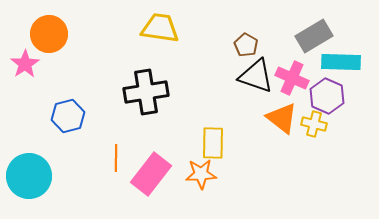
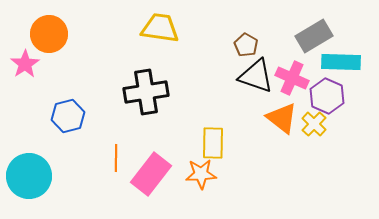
yellow cross: rotated 30 degrees clockwise
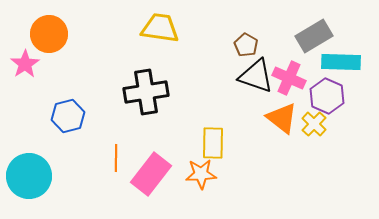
pink cross: moved 3 px left
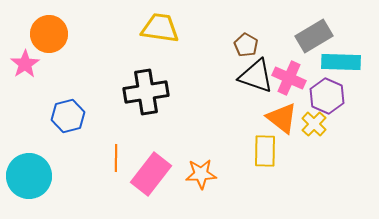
yellow rectangle: moved 52 px right, 8 px down
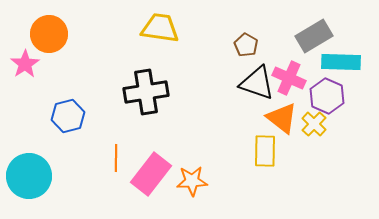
black triangle: moved 1 px right, 7 px down
orange star: moved 9 px left, 7 px down
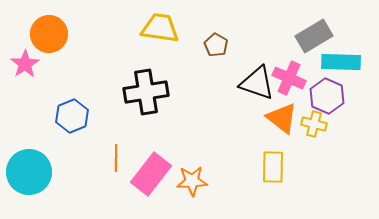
brown pentagon: moved 30 px left
blue hexagon: moved 4 px right; rotated 8 degrees counterclockwise
yellow cross: rotated 30 degrees counterclockwise
yellow rectangle: moved 8 px right, 16 px down
cyan circle: moved 4 px up
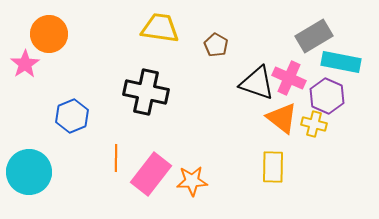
cyan rectangle: rotated 9 degrees clockwise
black cross: rotated 21 degrees clockwise
